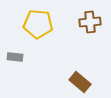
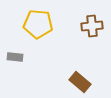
brown cross: moved 2 px right, 4 px down
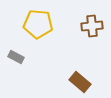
gray rectangle: moved 1 px right; rotated 21 degrees clockwise
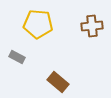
gray rectangle: moved 1 px right
brown rectangle: moved 22 px left
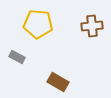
brown rectangle: rotated 10 degrees counterclockwise
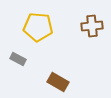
yellow pentagon: moved 3 px down
gray rectangle: moved 1 px right, 2 px down
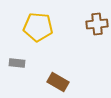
brown cross: moved 5 px right, 2 px up
gray rectangle: moved 1 px left, 4 px down; rotated 21 degrees counterclockwise
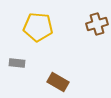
brown cross: rotated 10 degrees counterclockwise
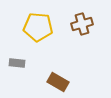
brown cross: moved 15 px left
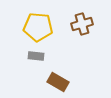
gray rectangle: moved 19 px right, 7 px up
